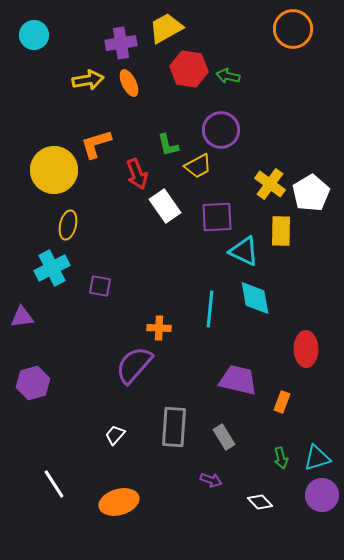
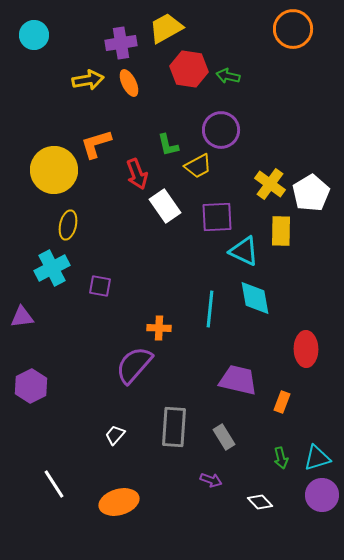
purple hexagon at (33, 383): moved 2 px left, 3 px down; rotated 12 degrees counterclockwise
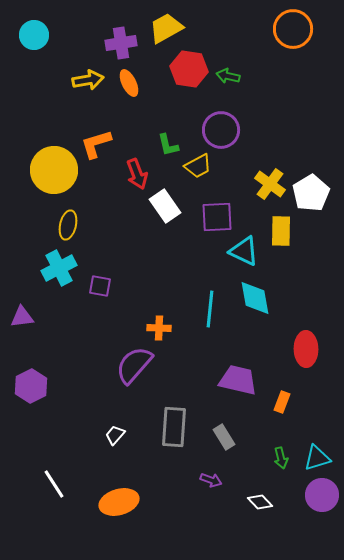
cyan cross at (52, 268): moved 7 px right
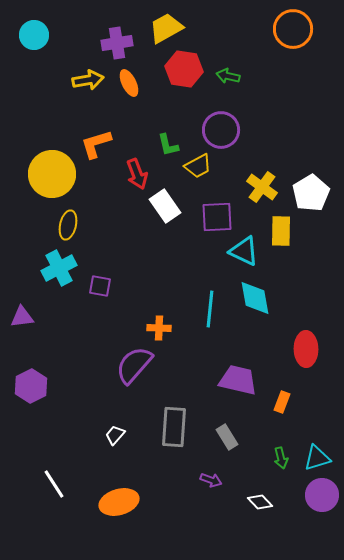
purple cross at (121, 43): moved 4 px left
red hexagon at (189, 69): moved 5 px left
yellow circle at (54, 170): moved 2 px left, 4 px down
yellow cross at (270, 184): moved 8 px left, 3 px down
gray rectangle at (224, 437): moved 3 px right
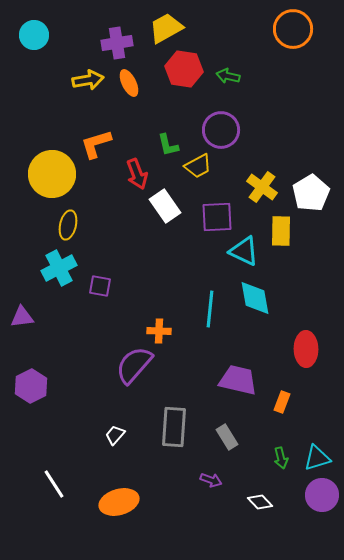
orange cross at (159, 328): moved 3 px down
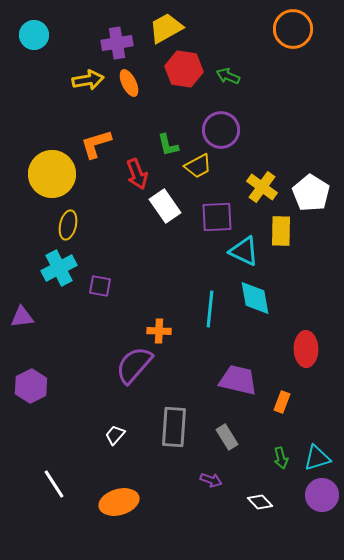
green arrow at (228, 76): rotated 10 degrees clockwise
white pentagon at (311, 193): rotated 9 degrees counterclockwise
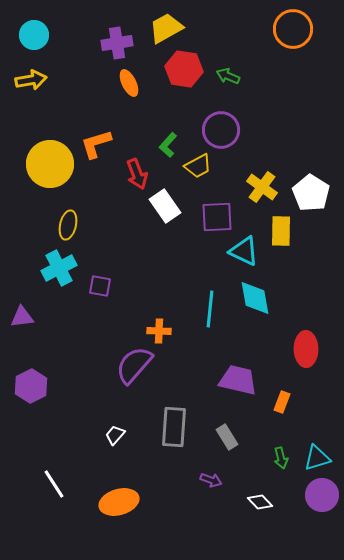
yellow arrow at (88, 80): moved 57 px left
green L-shape at (168, 145): rotated 55 degrees clockwise
yellow circle at (52, 174): moved 2 px left, 10 px up
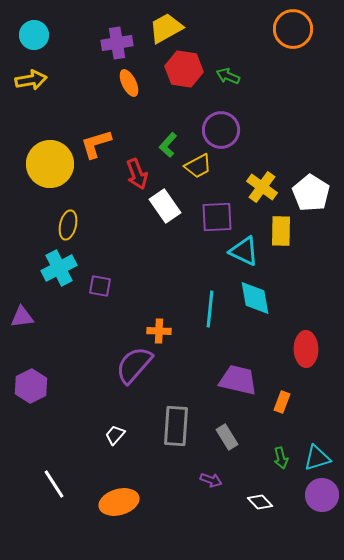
gray rectangle at (174, 427): moved 2 px right, 1 px up
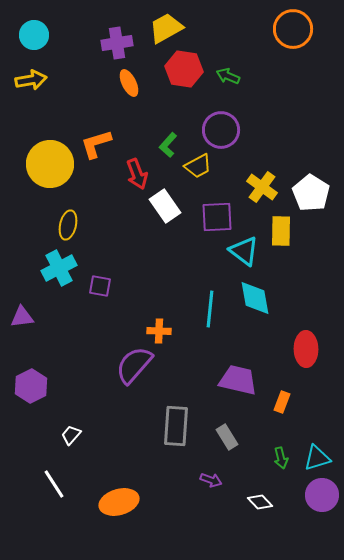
cyan triangle at (244, 251): rotated 12 degrees clockwise
white trapezoid at (115, 435): moved 44 px left
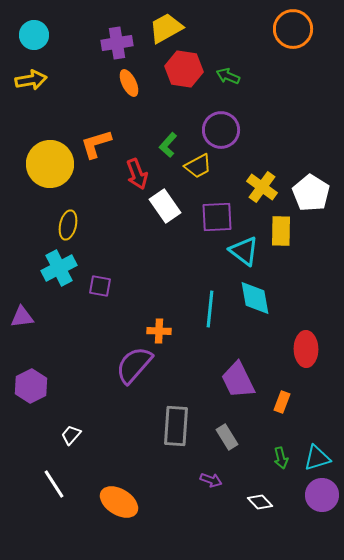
purple trapezoid at (238, 380): rotated 129 degrees counterclockwise
orange ellipse at (119, 502): rotated 48 degrees clockwise
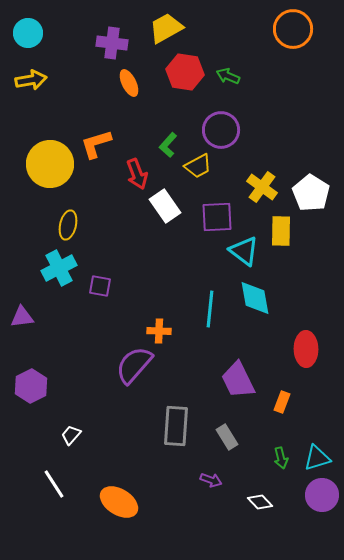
cyan circle at (34, 35): moved 6 px left, 2 px up
purple cross at (117, 43): moved 5 px left; rotated 16 degrees clockwise
red hexagon at (184, 69): moved 1 px right, 3 px down
